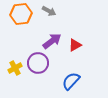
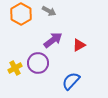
orange hexagon: rotated 25 degrees counterclockwise
purple arrow: moved 1 px right, 1 px up
red triangle: moved 4 px right
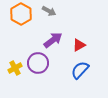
blue semicircle: moved 9 px right, 11 px up
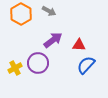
red triangle: rotated 32 degrees clockwise
blue semicircle: moved 6 px right, 5 px up
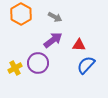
gray arrow: moved 6 px right, 6 px down
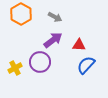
purple circle: moved 2 px right, 1 px up
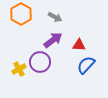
yellow cross: moved 4 px right, 1 px down
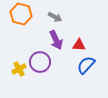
orange hexagon: rotated 15 degrees counterclockwise
purple arrow: moved 3 px right; rotated 102 degrees clockwise
